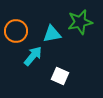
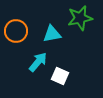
green star: moved 4 px up
cyan arrow: moved 5 px right, 6 px down
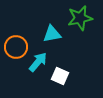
orange circle: moved 16 px down
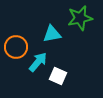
white square: moved 2 px left
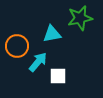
orange circle: moved 1 px right, 1 px up
white square: rotated 24 degrees counterclockwise
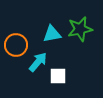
green star: moved 11 px down
orange circle: moved 1 px left, 1 px up
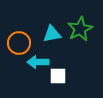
green star: rotated 15 degrees counterclockwise
orange circle: moved 3 px right, 2 px up
cyan arrow: rotated 130 degrees counterclockwise
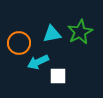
green star: moved 3 px down
cyan arrow: rotated 25 degrees counterclockwise
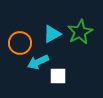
cyan triangle: rotated 18 degrees counterclockwise
orange circle: moved 1 px right
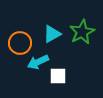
green star: moved 2 px right
